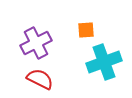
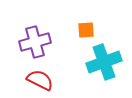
purple cross: moved 1 px left, 1 px up; rotated 12 degrees clockwise
red semicircle: moved 1 px down
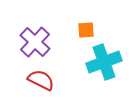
purple cross: rotated 32 degrees counterclockwise
red semicircle: moved 1 px right
